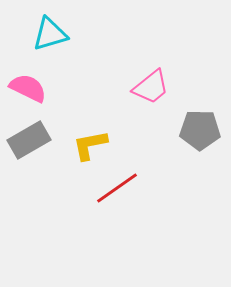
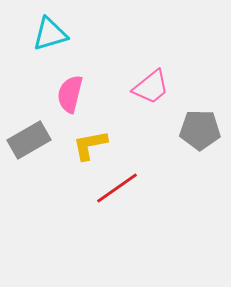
pink semicircle: moved 42 px right, 6 px down; rotated 102 degrees counterclockwise
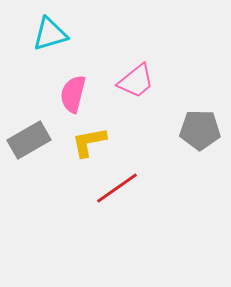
pink trapezoid: moved 15 px left, 6 px up
pink semicircle: moved 3 px right
yellow L-shape: moved 1 px left, 3 px up
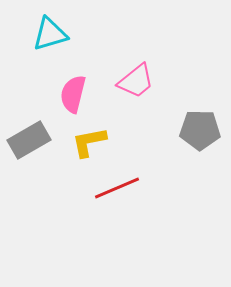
red line: rotated 12 degrees clockwise
